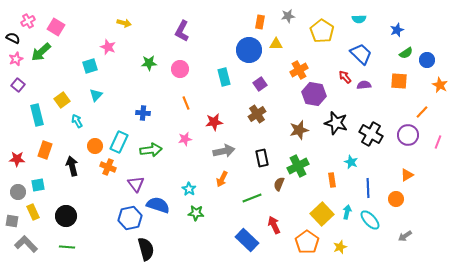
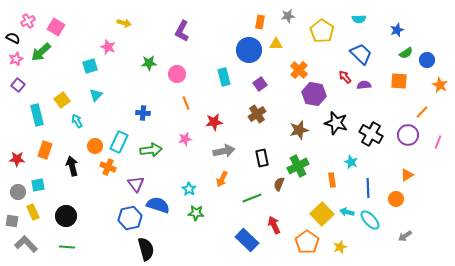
pink circle at (180, 69): moved 3 px left, 5 px down
orange cross at (299, 70): rotated 18 degrees counterclockwise
cyan arrow at (347, 212): rotated 88 degrees counterclockwise
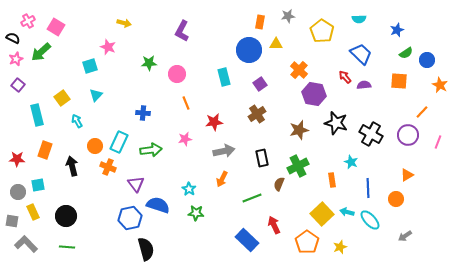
yellow square at (62, 100): moved 2 px up
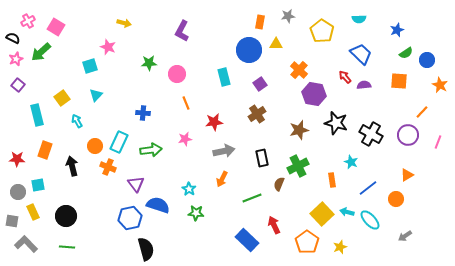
blue line at (368, 188): rotated 54 degrees clockwise
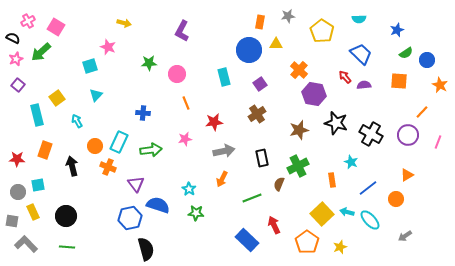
yellow square at (62, 98): moved 5 px left
